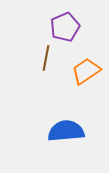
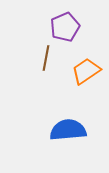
blue semicircle: moved 2 px right, 1 px up
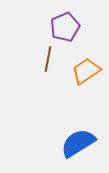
brown line: moved 2 px right, 1 px down
blue semicircle: moved 10 px right, 13 px down; rotated 27 degrees counterclockwise
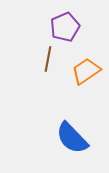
blue semicircle: moved 6 px left, 5 px up; rotated 102 degrees counterclockwise
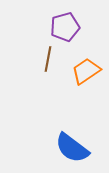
purple pentagon: rotated 8 degrees clockwise
blue semicircle: moved 10 px down; rotated 9 degrees counterclockwise
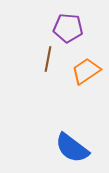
purple pentagon: moved 3 px right, 1 px down; rotated 20 degrees clockwise
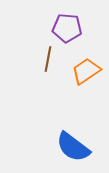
purple pentagon: moved 1 px left
blue semicircle: moved 1 px right, 1 px up
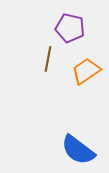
purple pentagon: moved 3 px right; rotated 8 degrees clockwise
blue semicircle: moved 5 px right, 3 px down
